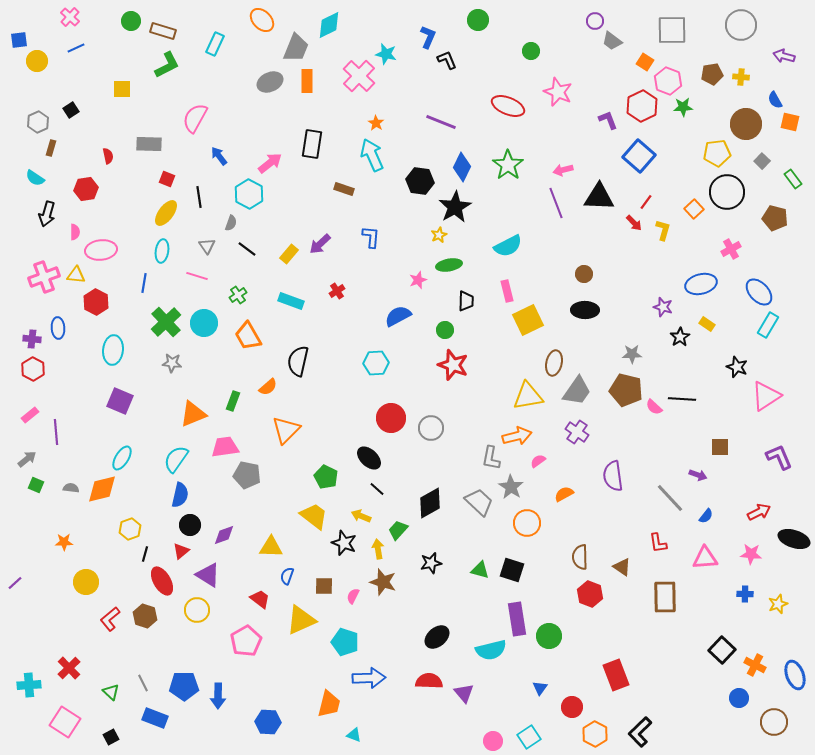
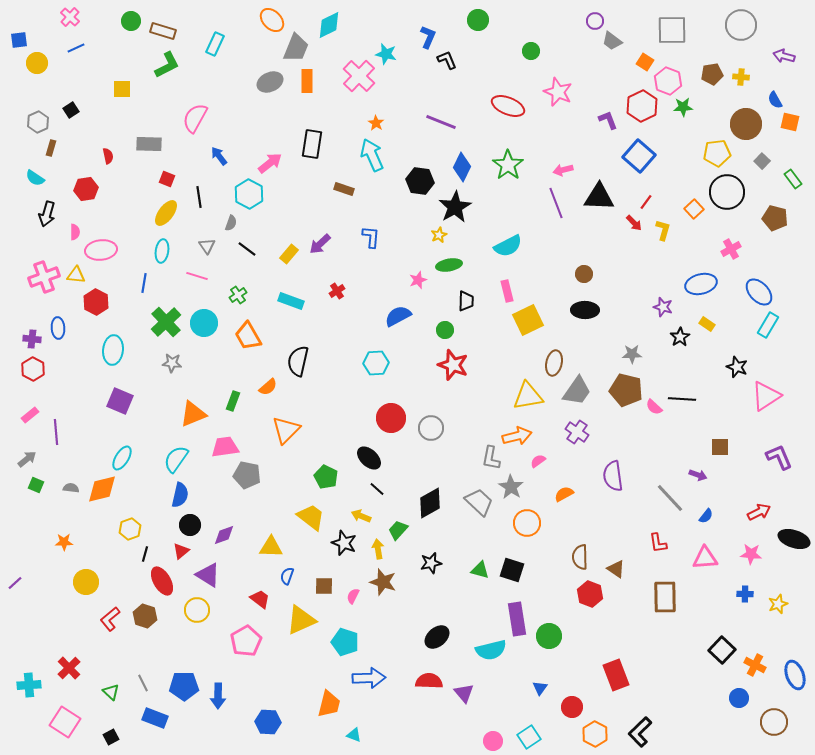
orange ellipse at (262, 20): moved 10 px right
yellow circle at (37, 61): moved 2 px down
yellow trapezoid at (314, 516): moved 3 px left, 1 px down
brown triangle at (622, 567): moved 6 px left, 2 px down
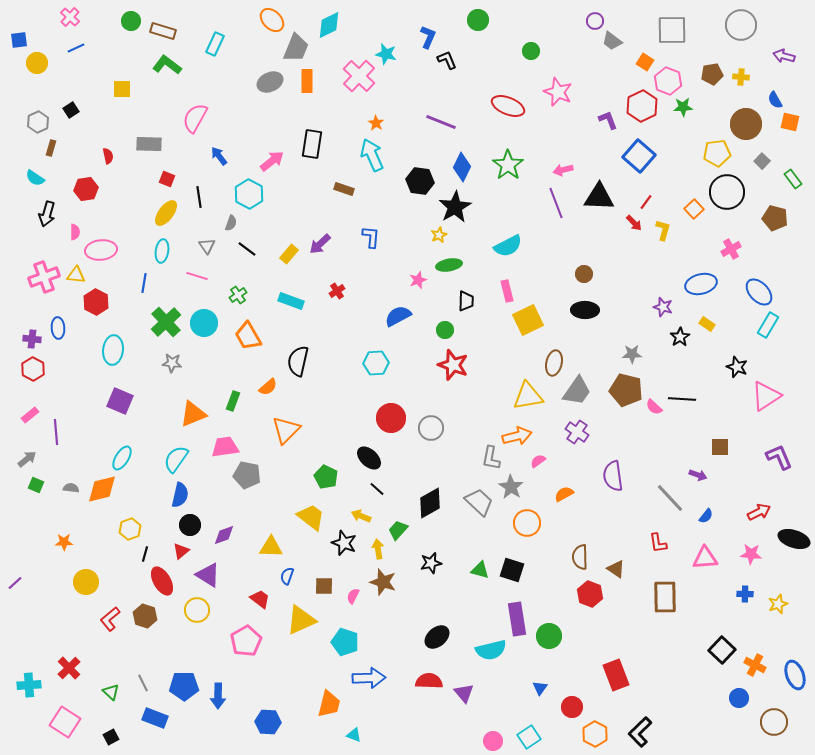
green L-shape at (167, 65): rotated 116 degrees counterclockwise
pink arrow at (270, 163): moved 2 px right, 2 px up
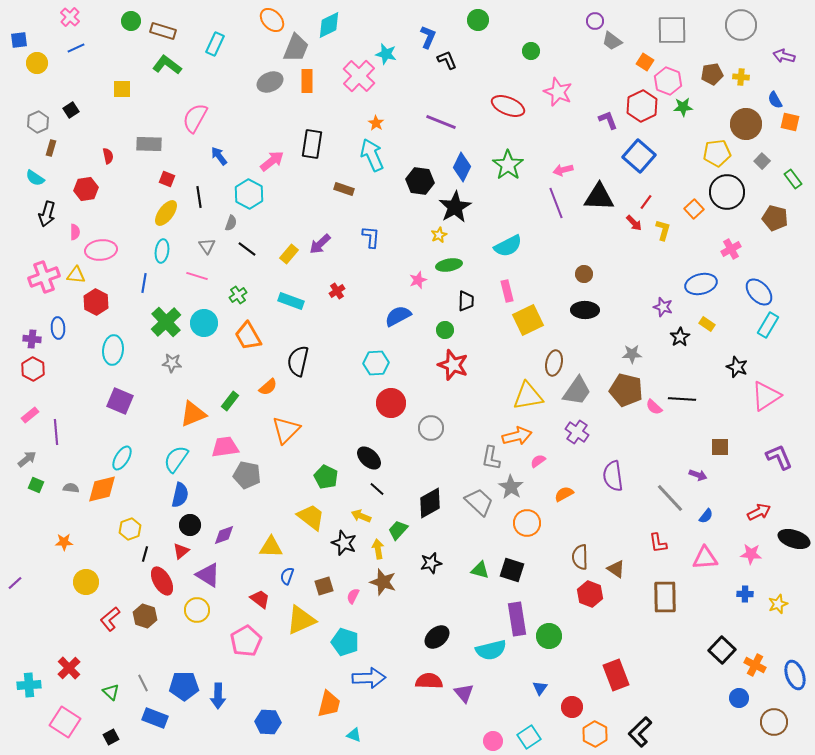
green rectangle at (233, 401): moved 3 px left; rotated 18 degrees clockwise
red circle at (391, 418): moved 15 px up
brown square at (324, 586): rotated 18 degrees counterclockwise
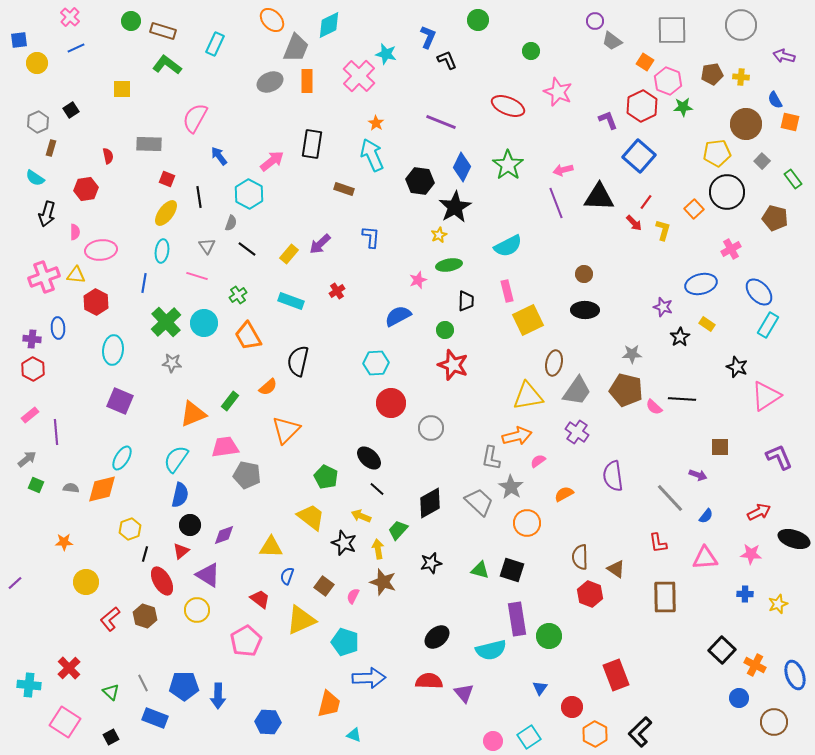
brown square at (324, 586): rotated 36 degrees counterclockwise
cyan cross at (29, 685): rotated 10 degrees clockwise
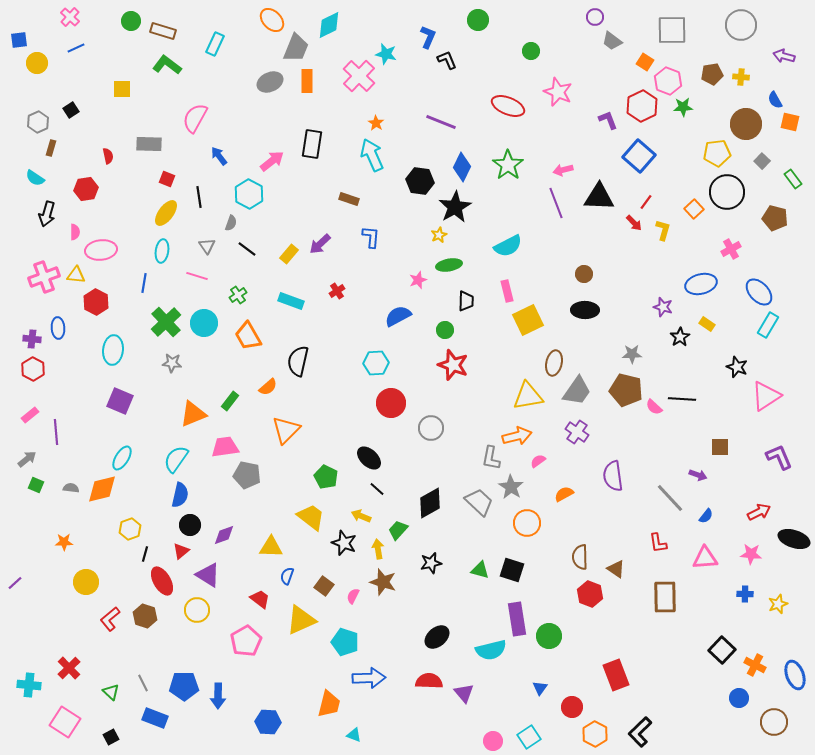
purple circle at (595, 21): moved 4 px up
brown rectangle at (344, 189): moved 5 px right, 10 px down
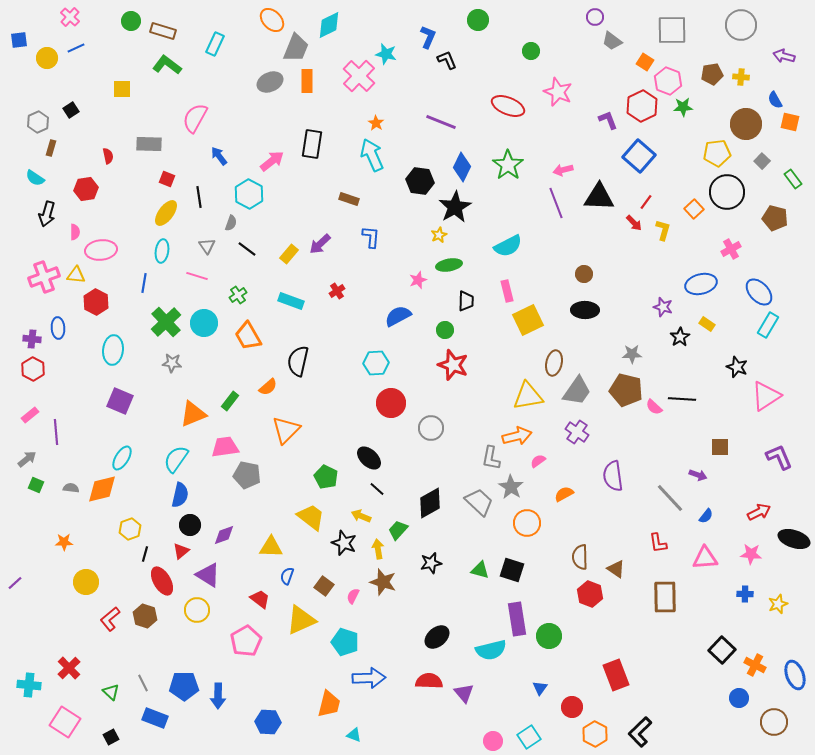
yellow circle at (37, 63): moved 10 px right, 5 px up
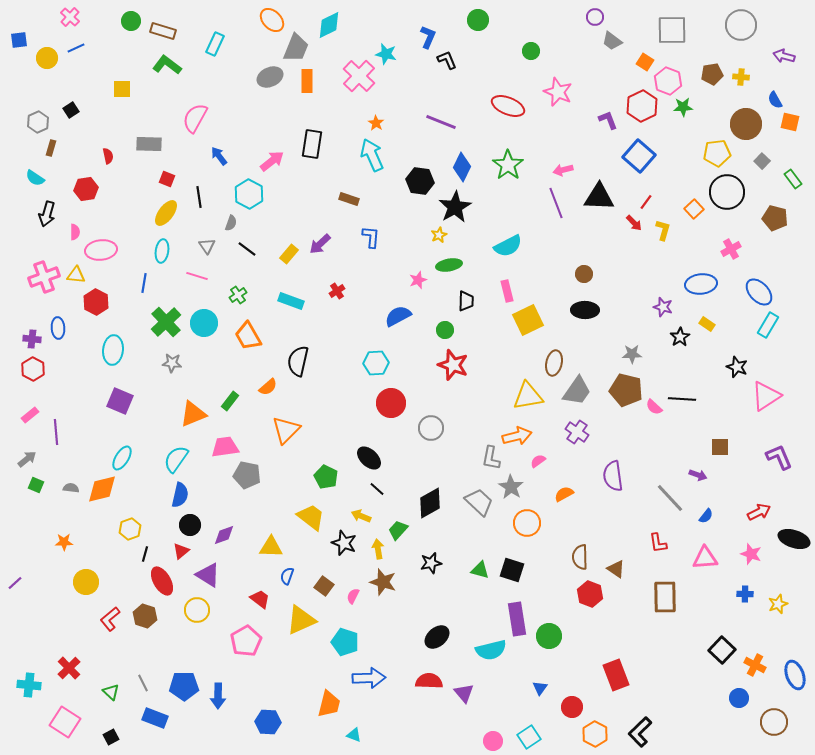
gray ellipse at (270, 82): moved 5 px up
blue ellipse at (701, 284): rotated 8 degrees clockwise
pink star at (751, 554): rotated 15 degrees clockwise
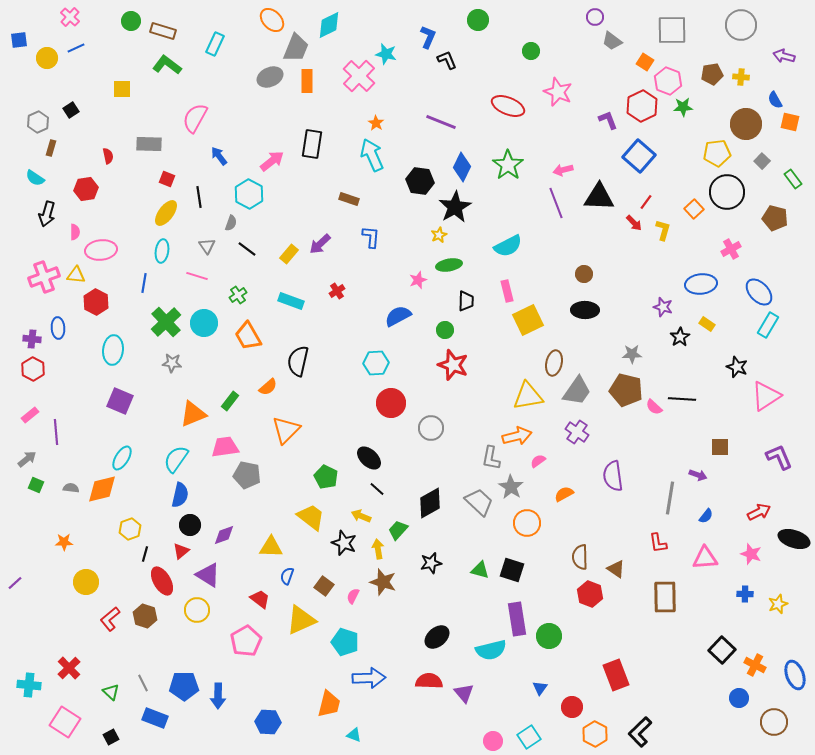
gray line at (670, 498): rotated 52 degrees clockwise
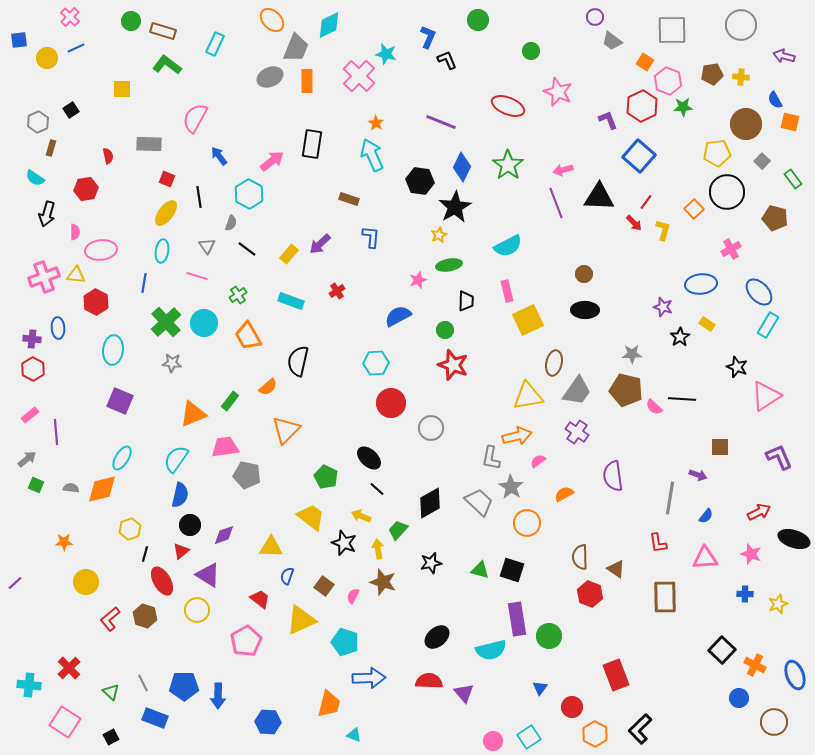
black L-shape at (640, 732): moved 3 px up
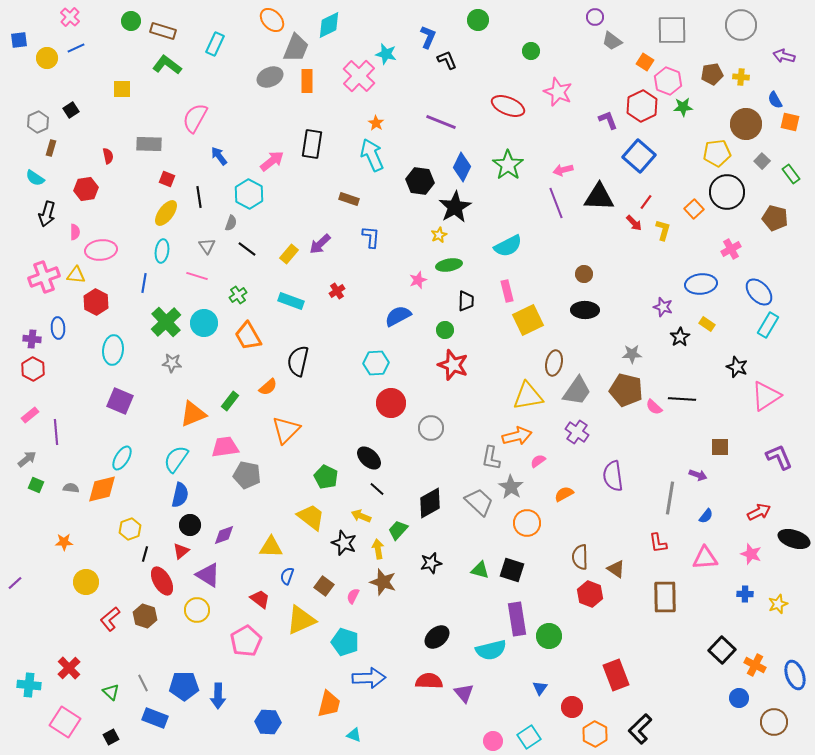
green rectangle at (793, 179): moved 2 px left, 5 px up
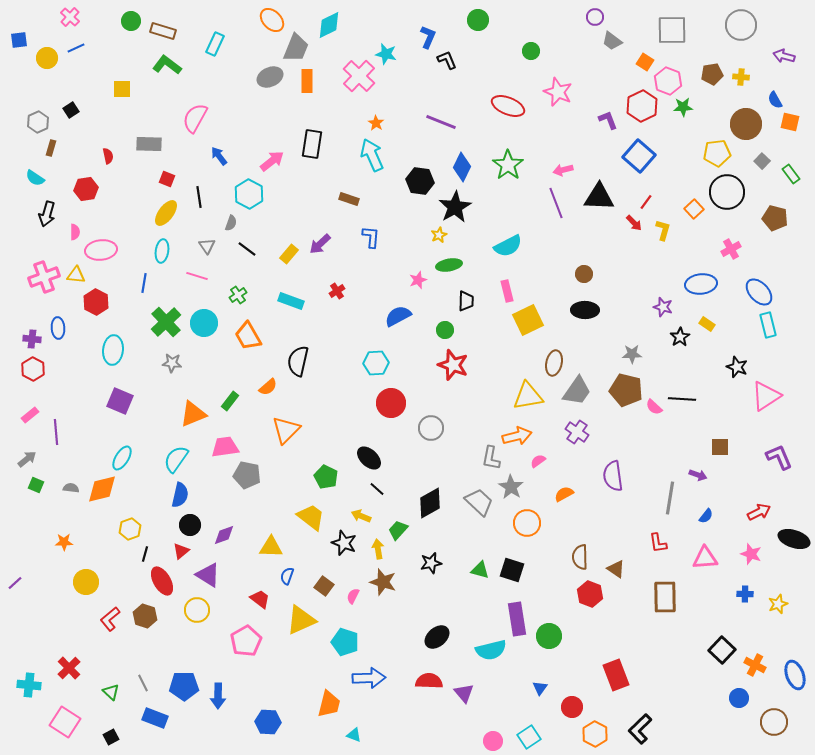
cyan rectangle at (768, 325): rotated 45 degrees counterclockwise
